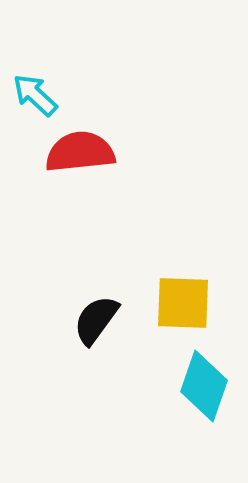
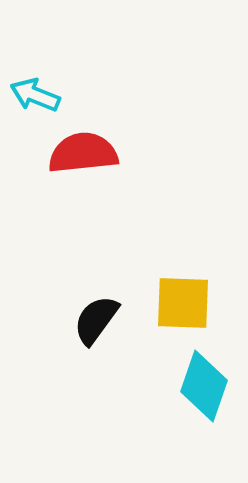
cyan arrow: rotated 21 degrees counterclockwise
red semicircle: moved 3 px right, 1 px down
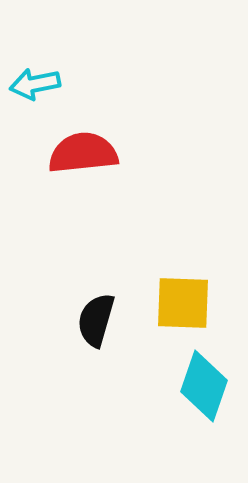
cyan arrow: moved 11 px up; rotated 33 degrees counterclockwise
black semicircle: rotated 20 degrees counterclockwise
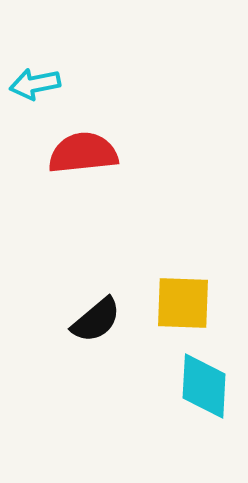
black semicircle: rotated 146 degrees counterclockwise
cyan diamond: rotated 16 degrees counterclockwise
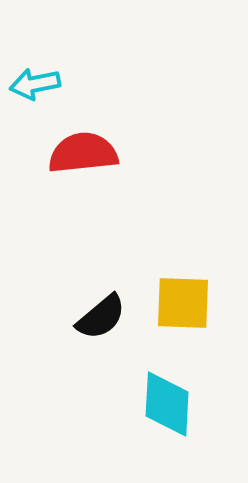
black semicircle: moved 5 px right, 3 px up
cyan diamond: moved 37 px left, 18 px down
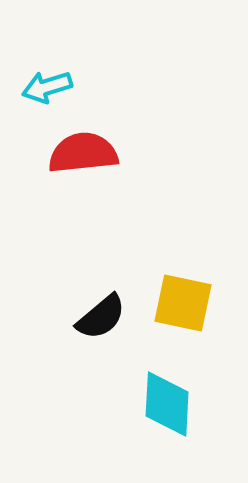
cyan arrow: moved 12 px right, 3 px down; rotated 6 degrees counterclockwise
yellow square: rotated 10 degrees clockwise
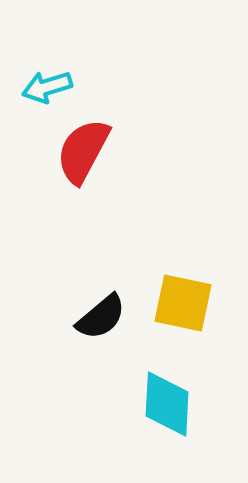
red semicircle: moved 2 px up; rotated 56 degrees counterclockwise
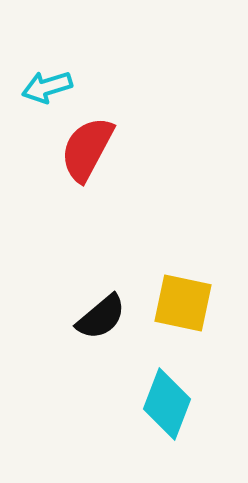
red semicircle: moved 4 px right, 2 px up
cyan diamond: rotated 18 degrees clockwise
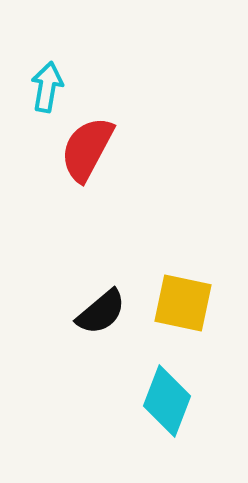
cyan arrow: rotated 117 degrees clockwise
black semicircle: moved 5 px up
cyan diamond: moved 3 px up
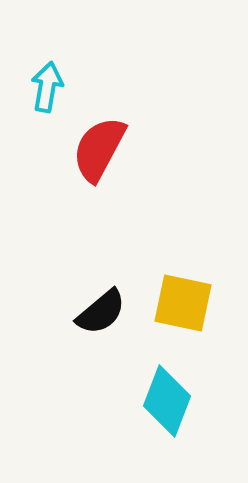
red semicircle: moved 12 px right
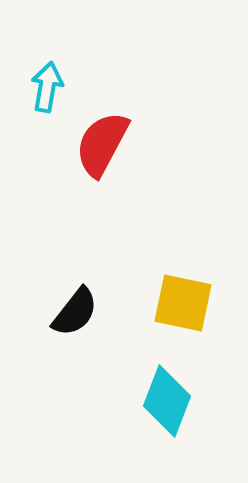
red semicircle: moved 3 px right, 5 px up
black semicircle: moved 26 px left; rotated 12 degrees counterclockwise
